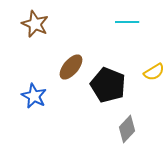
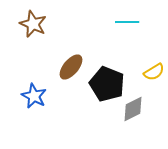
brown star: moved 2 px left
black pentagon: moved 1 px left, 1 px up
gray diamond: moved 6 px right, 20 px up; rotated 20 degrees clockwise
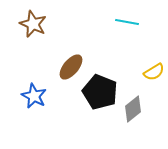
cyan line: rotated 10 degrees clockwise
black pentagon: moved 7 px left, 8 px down
gray diamond: rotated 12 degrees counterclockwise
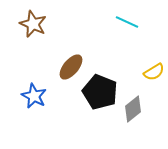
cyan line: rotated 15 degrees clockwise
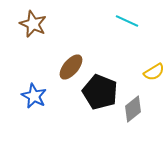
cyan line: moved 1 px up
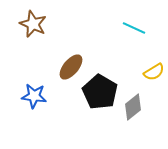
cyan line: moved 7 px right, 7 px down
black pentagon: rotated 8 degrees clockwise
blue star: rotated 20 degrees counterclockwise
gray diamond: moved 2 px up
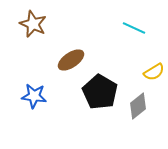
brown ellipse: moved 7 px up; rotated 16 degrees clockwise
gray diamond: moved 5 px right, 1 px up
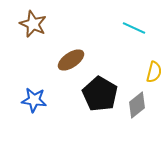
yellow semicircle: rotated 45 degrees counterclockwise
black pentagon: moved 2 px down
blue star: moved 4 px down
gray diamond: moved 1 px left, 1 px up
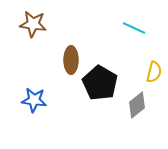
brown star: rotated 16 degrees counterclockwise
brown ellipse: rotated 56 degrees counterclockwise
black pentagon: moved 11 px up
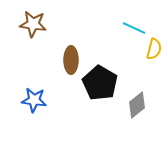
yellow semicircle: moved 23 px up
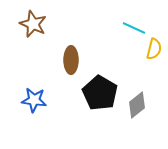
brown star: rotated 16 degrees clockwise
black pentagon: moved 10 px down
